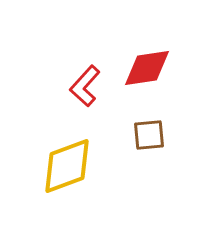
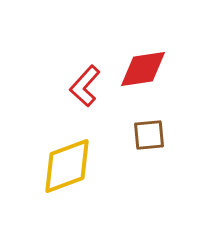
red diamond: moved 4 px left, 1 px down
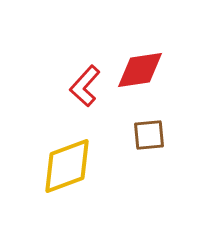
red diamond: moved 3 px left, 1 px down
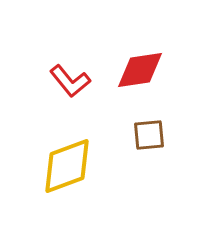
red L-shape: moved 15 px left, 5 px up; rotated 81 degrees counterclockwise
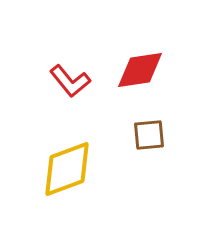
yellow diamond: moved 3 px down
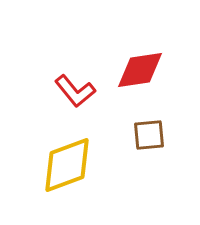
red L-shape: moved 5 px right, 10 px down
yellow diamond: moved 4 px up
